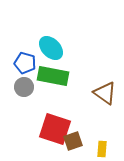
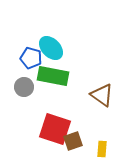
blue pentagon: moved 6 px right, 5 px up
brown triangle: moved 3 px left, 2 px down
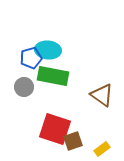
cyan ellipse: moved 3 px left, 2 px down; rotated 40 degrees counterclockwise
blue pentagon: rotated 30 degrees counterclockwise
yellow rectangle: rotated 49 degrees clockwise
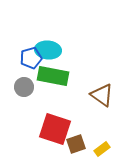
brown square: moved 3 px right, 3 px down
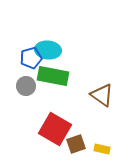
gray circle: moved 2 px right, 1 px up
red square: rotated 12 degrees clockwise
yellow rectangle: rotated 49 degrees clockwise
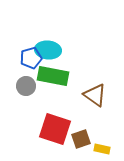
brown triangle: moved 7 px left
red square: rotated 12 degrees counterclockwise
brown square: moved 5 px right, 5 px up
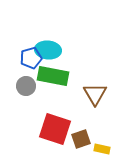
brown triangle: moved 1 px up; rotated 25 degrees clockwise
